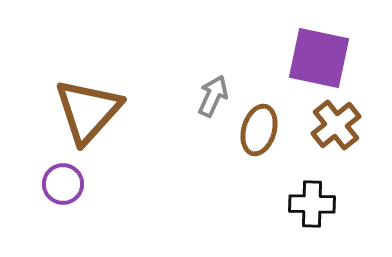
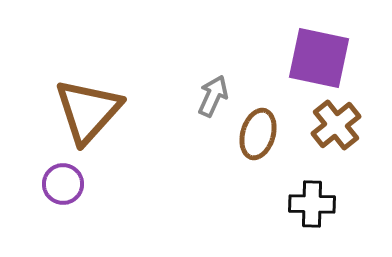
brown ellipse: moved 1 px left, 4 px down
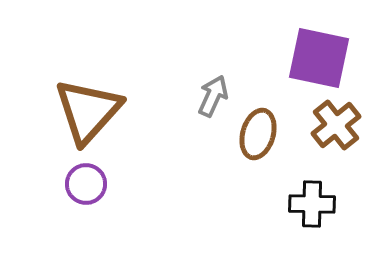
purple circle: moved 23 px right
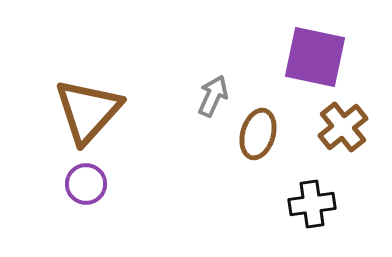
purple square: moved 4 px left, 1 px up
brown cross: moved 7 px right, 2 px down
black cross: rotated 9 degrees counterclockwise
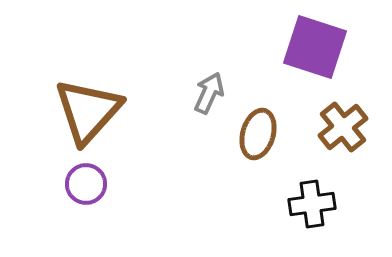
purple square: moved 10 px up; rotated 6 degrees clockwise
gray arrow: moved 4 px left, 3 px up
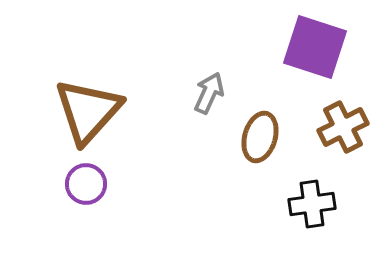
brown cross: rotated 12 degrees clockwise
brown ellipse: moved 2 px right, 3 px down
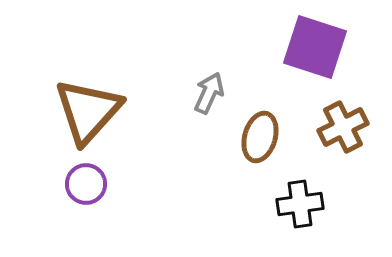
black cross: moved 12 px left
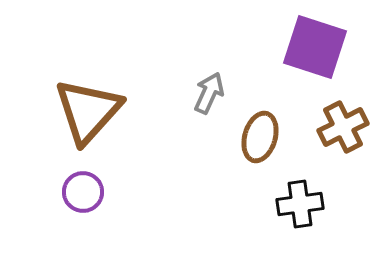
purple circle: moved 3 px left, 8 px down
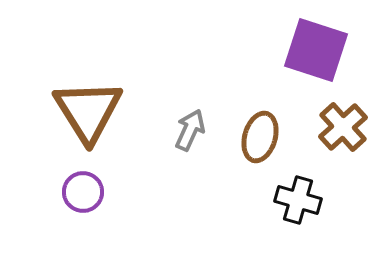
purple square: moved 1 px right, 3 px down
gray arrow: moved 19 px left, 37 px down
brown triangle: rotated 14 degrees counterclockwise
brown cross: rotated 15 degrees counterclockwise
black cross: moved 2 px left, 4 px up; rotated 24 degrees clockwise
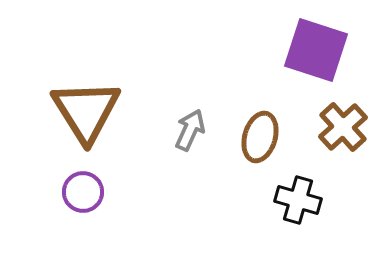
brown triangle: moved 2 px left
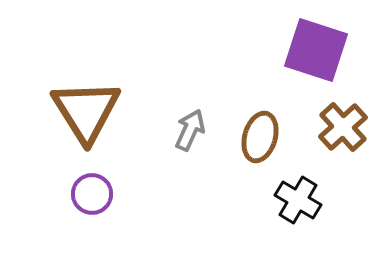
purple circle: moved 9 px right, 2 px down
black cross: rotated 15 degrees clockwise
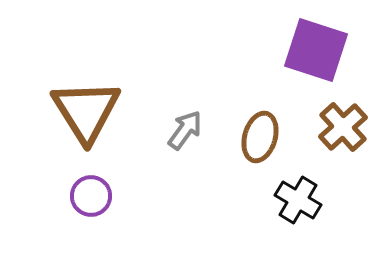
gray arrow: moved 5 px left; rotated 12 degrees clockwise
purple circle: moved 1 px left, 2 px down
